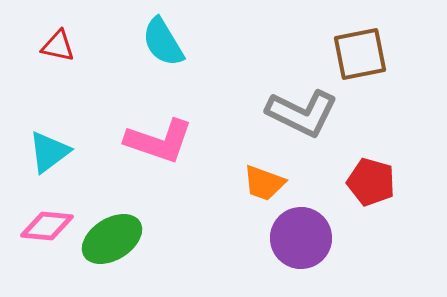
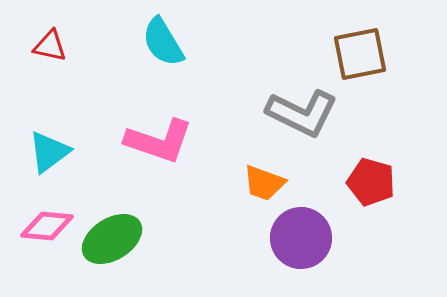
red triangle: moved 8 px left
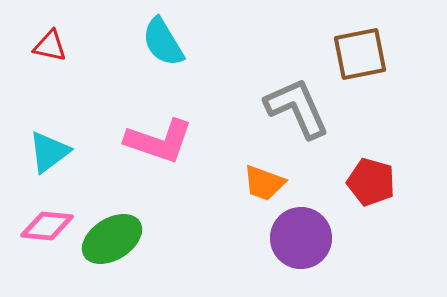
gray L-shape: moved 5 px left, 5 px up; rotated 140 degrees counterclockwise
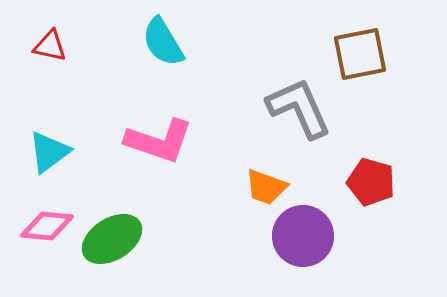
gray L-shape: moved 2 px right
orange trapezoid: moved 2 px right, 4 px down
purple circle: moved 2 px right, 2 px up
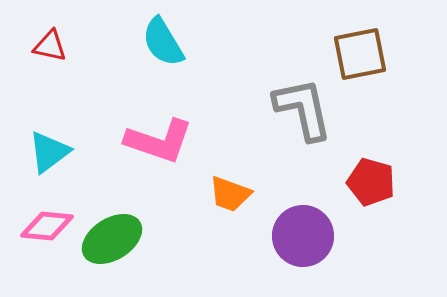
gray L-shape: moved 4 px right, 1 px down; rotated 12 degrees clockwise
orange trapezoid: moved 36 px left, 7 px down
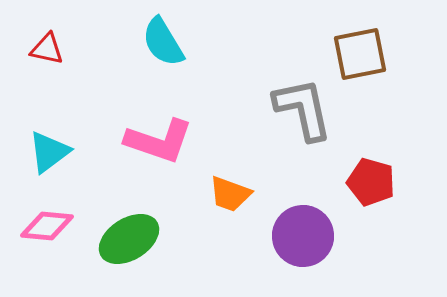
red triangle: moved 3 px left, 3 px down
green ellipse: moved 17 px right
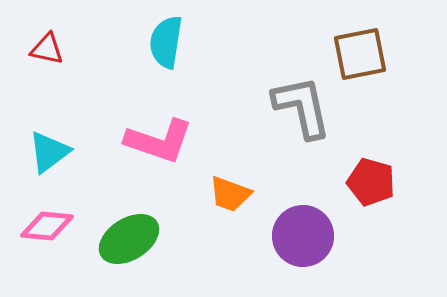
cyan semicircle: moved 3 px right; rotated 40 degrees clockwise
gray L-shape: moved 1 px left, 2 px up
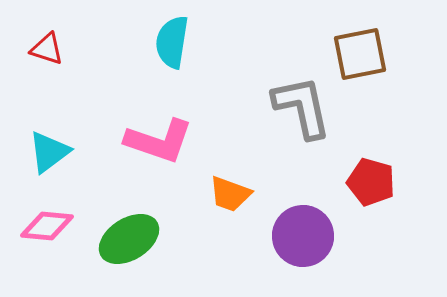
cyan semicircle: moved 6 px right
red triangle: rotated 6 degrees clockwise
